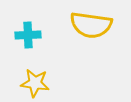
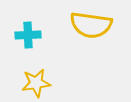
yellow star: moved 1 px right; rotated 16 degrees counterclockwise
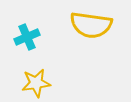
cyan cross: moved 1 px left, 2 px down; rotated 20 degrees counterclockwise
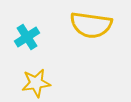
cyan cross: rotated 10 degrees counterclockwise
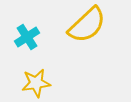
yellow semicircle: moved 4 px left; rotated 51 degrees counterclockwise
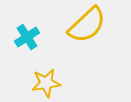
yellow star: moved 10 px right
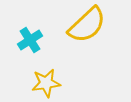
cyan cross: moved 3 px right, 3 px down
